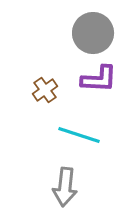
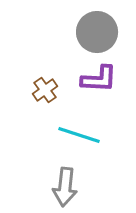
gray circle: moved 4 px right, 1 px up
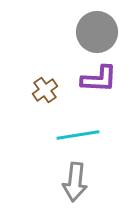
cyan line: moved 1 px left; rotated 27 degrees counterclockwise
gray arrow: moved 10 px right, 5 px up
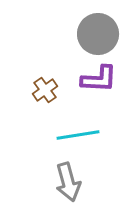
gray circle: moved 1 px right, 2 px down
gray arrow: moved 7 px left; rotated 21 degrees counterclockwise
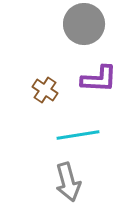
gray circle: moved 14 px left, 10 px up
brown cross: rotated 20 degrees counterclockwise
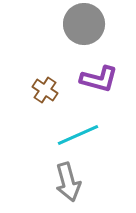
purple L-shape: rotated 12 degrees clockwise
cyan line: rotated 15 degrees counterclockwise
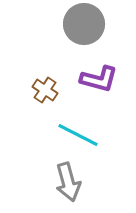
cyan line: rotated 51 degrees clockwise
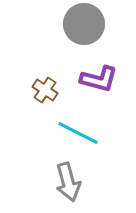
cyan line: moved 2 px up
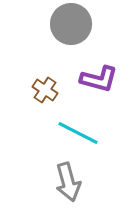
gray circle: moved 13 px left
